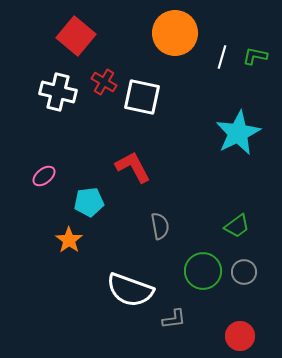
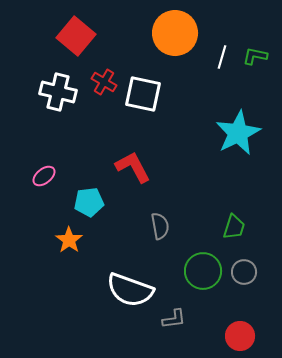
white square: moved 1 px right, 3 px up
green trapezoid: moved 3 px left, 1 px down; rotated 36 degrees counterclockwise
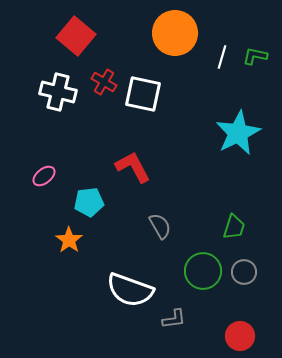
gray semicircle: rotated 20 degrees counterclockwise
